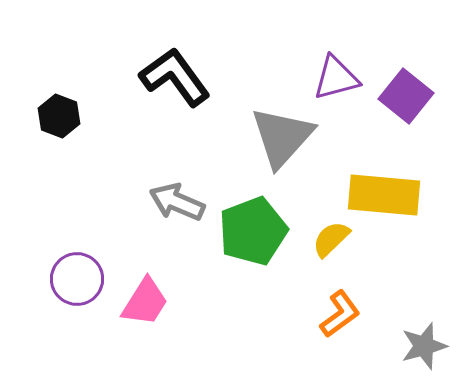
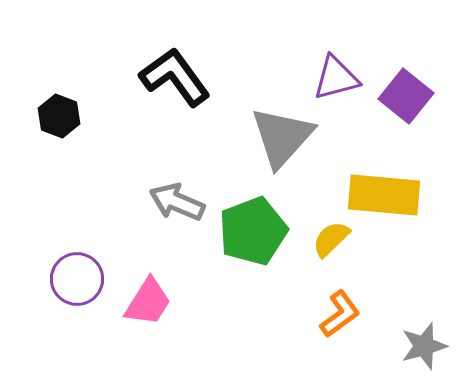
pink trapezoid: moved 3 px right
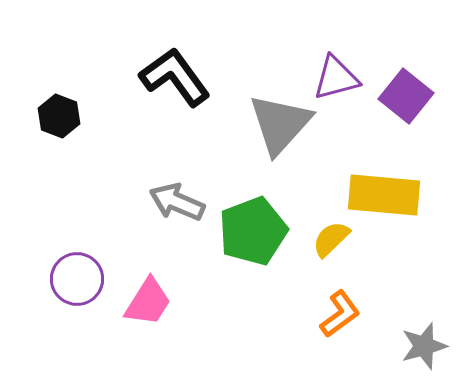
gray triangle: moved 2 px left, 13 px up
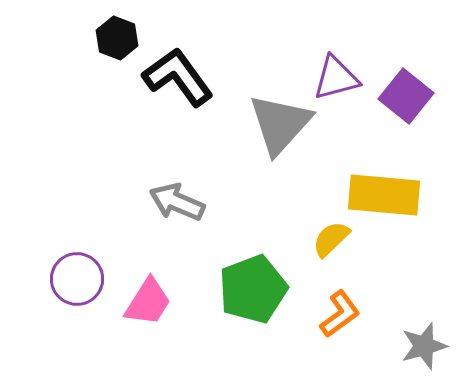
black L-shape: moved 3 px right
black hexagon: moved 58 px right, 78 px up
green pentagon: moved 58 px down
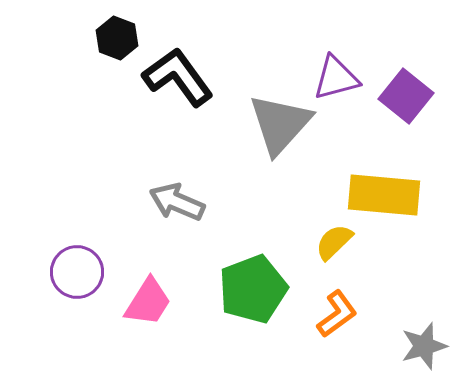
yellow semicircle: moved 3 px right, 3 px down
purple circle: moved 7 px up
orange L-shape: moved 3 px left
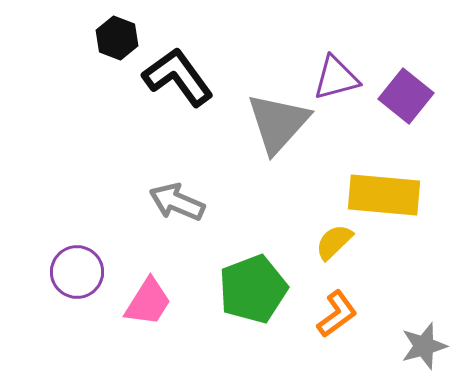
gray triangle: moved 2 px left, 1 px up
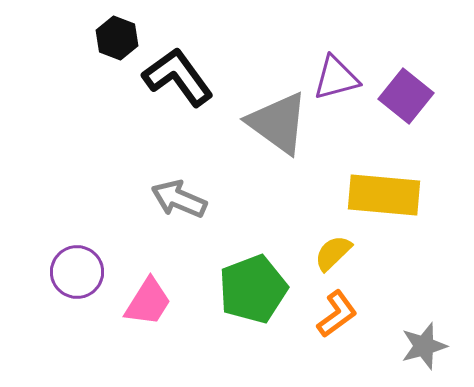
gray triangle: rotated 36 degrees counterclockwise
gray arrow: moved 2 px right, 3 px up
yellow semicircle: moved 1 px left, 11 px down
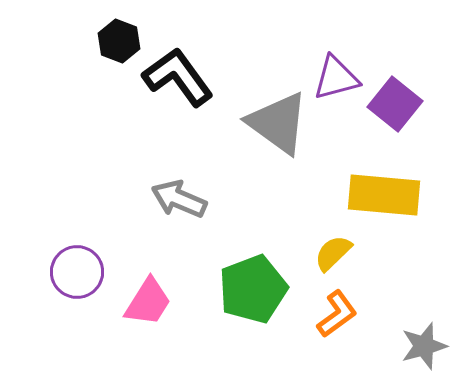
black hexagon: moved 2 px right, 3 px down
purple square: moved 11 px left, 8 px down
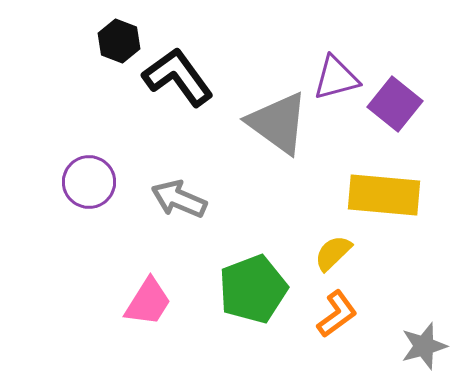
purple circle: moved 12 px right, 90 px up
